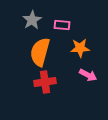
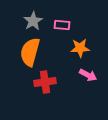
gray star: moved 1 px right, 1 px down
orange semicircle: moved 10 px left
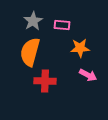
red cross: moved 1 px up; rotated 10 degrees clockwise
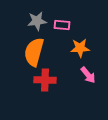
gray star: moved 4 px right; rotated 24 degrees clockwise
orange semicircle: moved 4 px right
pink arrow: rotated 24 degrees clockwise
red cross: moved 1 px up
